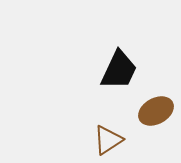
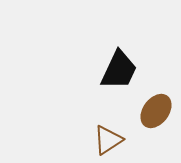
brown ellipse: rotated 24 degrees counterclockwise
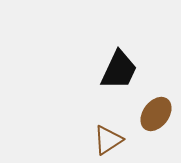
brown ellipse: moved 3 px down
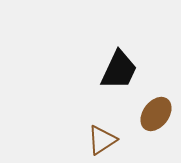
brown triangle: moved 6 px left
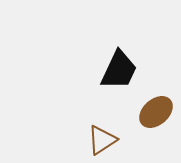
brown ellipse: moved 2 px up; rotated 12 degrees clockwise
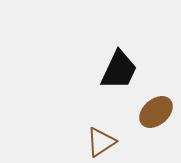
brown triangle: moved 1 px left, 2 px down
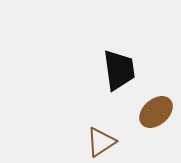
black trapezoid: rotated 33 degrees counterclockwise
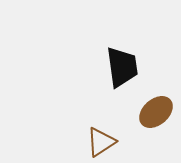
black trapezoid: moved 3 px right, 3 px up
